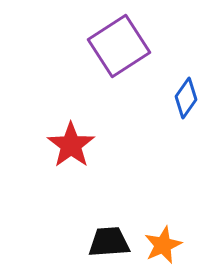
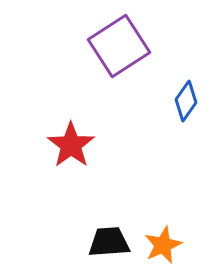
blue diamond: moved 3 px down
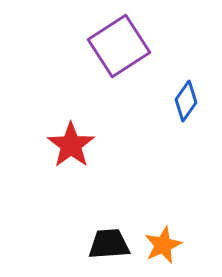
black trapezoid: moved 2 px down
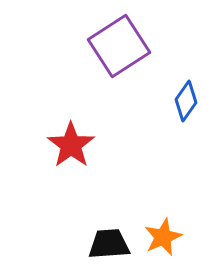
orange star: moved 8 px up
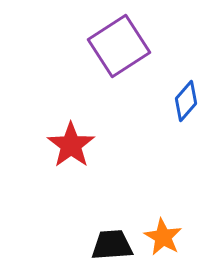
blue diamond: rotated 6 degrees clockwise
orange star: rotated 18 degrees counterclockwise
black trapezoid: moved 3 px right, 1 px down
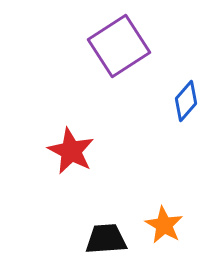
red star: moved 6 px down; rotated 9 degrees counterclockwise
orange star: moved 1 px right, 12 px up
black trapezoid: moved 6 px left, 6 px up
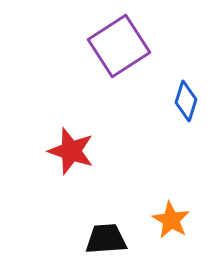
blue diamond: rotated 24 degrees counterclockwise
red star: rotated 9 degrees counterclockwise
orange star: moved 7 px right, 5 px up
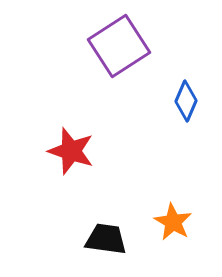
blue diamond: rotated 6 degrees clockwise
orange star: moved 2 px right, 2 px down
black trapezoid: rotated 12 degrees clockwise
